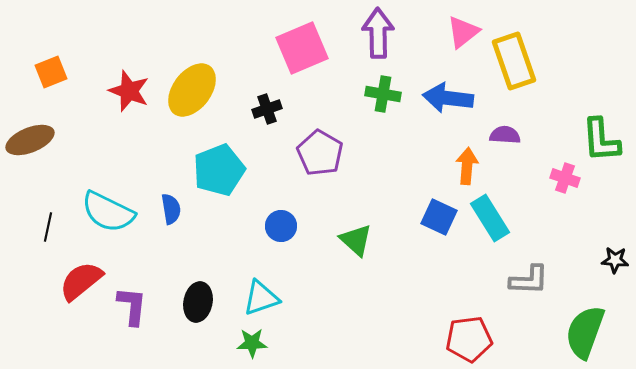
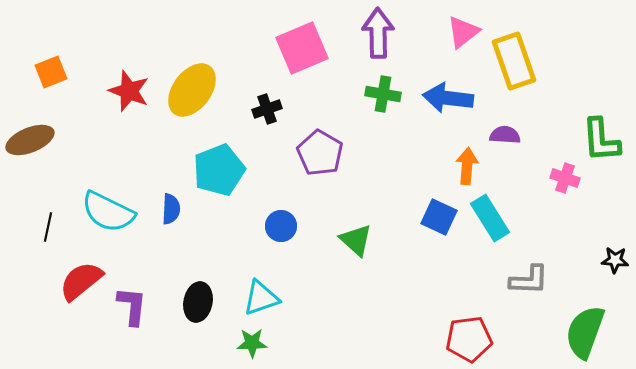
blue semicircle: rotated 12 degrees clockwise
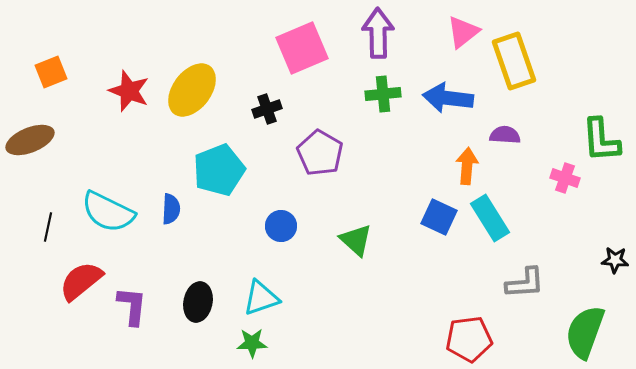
green cross: rotated 16 degrees counterclockwise
gray L-shape: moved 4 px left, 3 px down; rotated 6 degrees counterclockwise
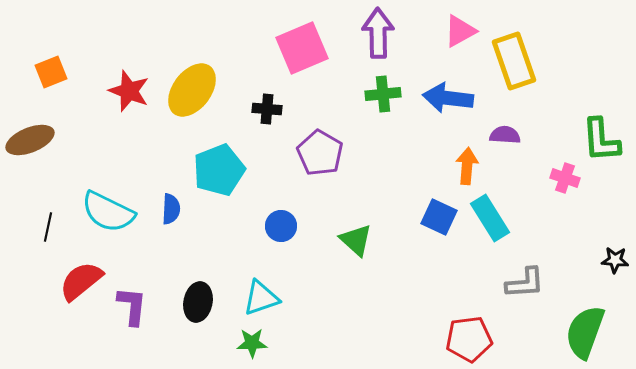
pink triangle: moved 3 px left, 1 px up; rotated 9 degrees clockwise
black cross: rotated 24 degrees clockwise
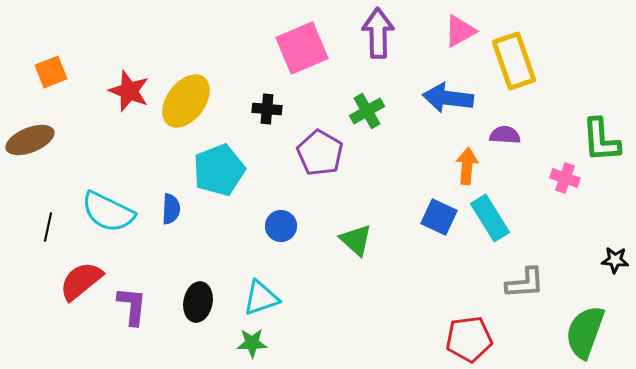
yellow ellipse: moved 6 px left, 11 px down
green cross: moved 16 px left, 17 px down; rotated 24 degrees counterclockwise
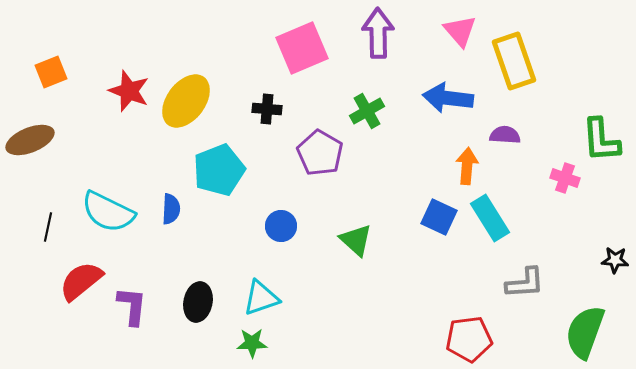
pink triangle: rotated 42 degrees counterclockwise
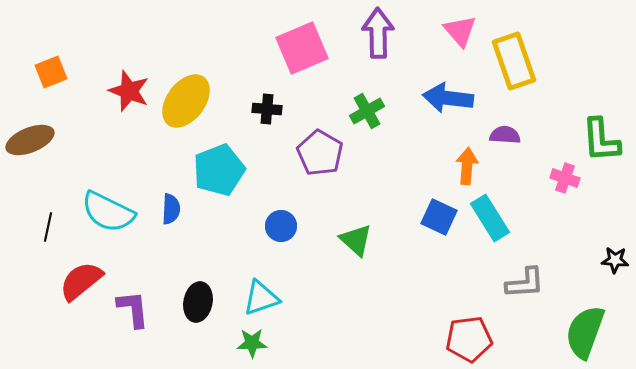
purple L-shape: moved 1 px right, 3 px down; rotated 12 degrees counterclockwise
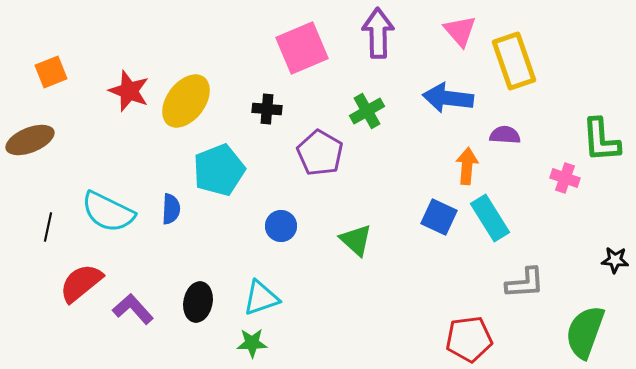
red semicircle: moved 2 px down
purple L-shape: rotated 36 degrees counterclockwise
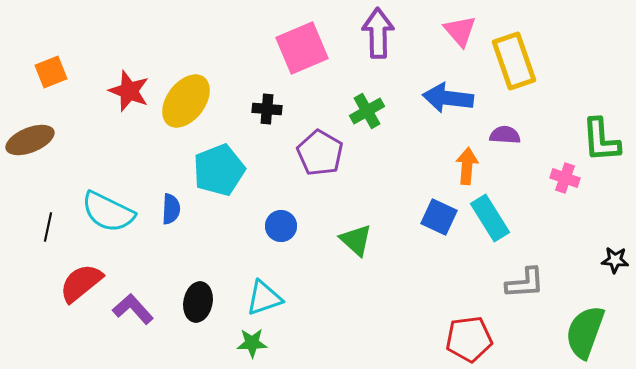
cyan triangle: moved 3 px right
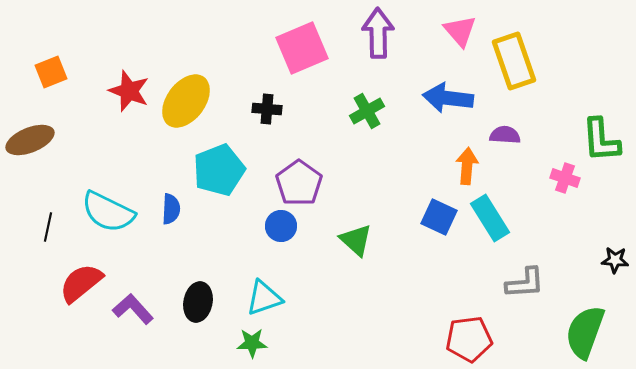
purple pentagon: moved 21 px left, 30 px down; rotated 6 degrees clockwise
